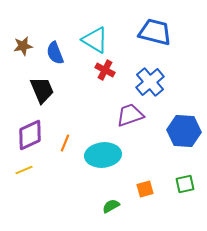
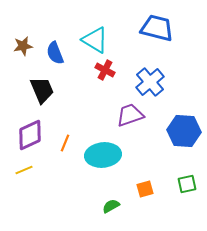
blue trapezoid: moved 2 px right, 4 px up
green square: moved 2 px right
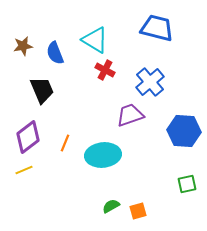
purple diamond: moved 2 px left, 2 px down; rotated 12 degrees counterclockwise
orange square: moved 7 px left, 22 px down
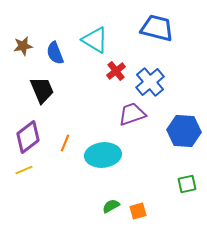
red cross: moved 11 px right, 1 px down; rotated 24 degrees clockwise
purple trapezoid: moved 2 px right, 1 px up
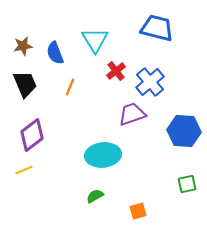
cyan triangle: rotated 28 degrees clockwise
black trapezoid: moved 17 px left, 6 px up
purple diamond: moved 4 px right, 2 px up
orange line: moved 5 px right, 56 px up
green semicircle: moved 16 px left, 10 px up
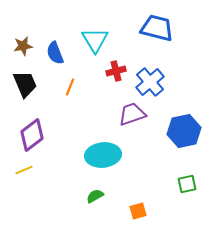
red cross: rotated 24 degrees clockwise
blue hexagon: rotated 16 degrees counterclockwise
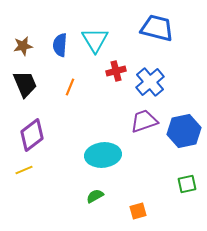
blue semicircle: moved 5 px right, 8 px up; rotated 25 degrees clockwise
purple trapezoid: moved 12 px right, 7 px down
